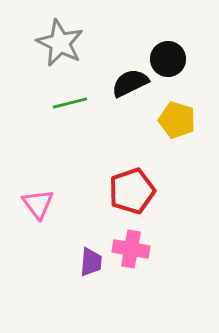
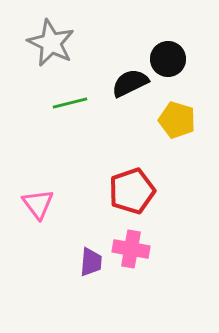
gray star: moved 9 px left
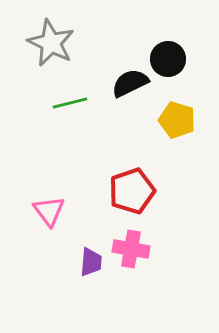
pink triangle: moved 11 px right, 7 px down
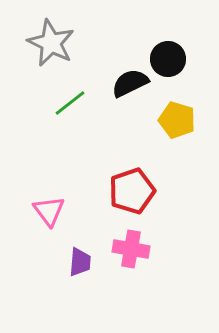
green line: rotated 24 degrees counterclockwise
purple trapezoid: moved 11 px left
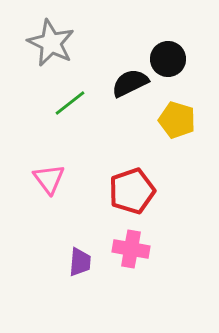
pink triangle: moved 32 px up
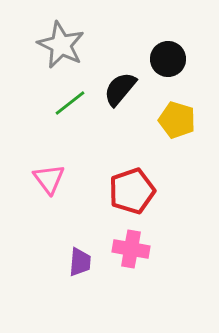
gray star: moved 10 px right, 2 px down
black semicircle: moved 10 px left, 6 px down; rotated 24 degrees counterclockwise
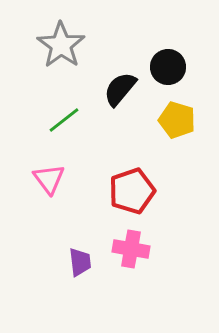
gray star: rotated 9 degrees clockwise
black circle: moved 8 px down
green line: moved 6 px left, 17 px down
purple trapezoid: rotated 12 degrees counterclockwise
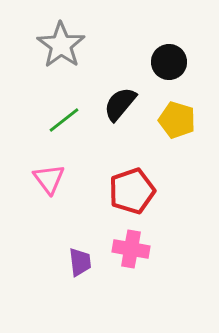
black circle: moved 1 px right, 5 px up
black semicircle: moved 15 px down
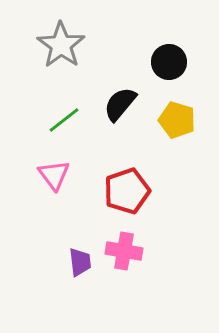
pink triangle: moved 5 px right, 4 px up
red pentagon: moved 5 px left
pink cross: moved 7 px left, 2 px down
